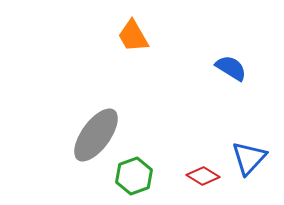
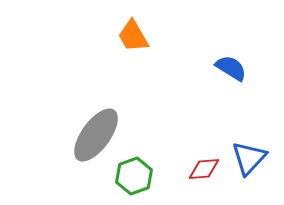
red diamond: moved 1 px right, 7 px up; rotated 36 degrees counterclockwise
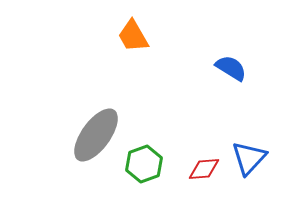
green hexagon: moved 10 px right, 12 px up
